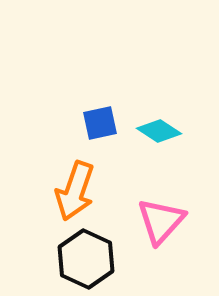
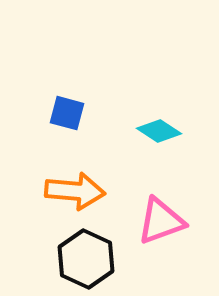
blue square: moved 33 px left, 10 px up; rotated 27 degrees clockwise
orange arrow: rotated 104 degrees counterclockwise
pink triangle: rotated 28 degrees clockwise
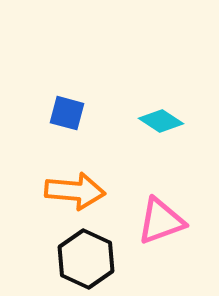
cyan diamond: moved 2 px right, 10 px up
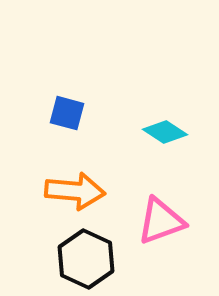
cyan diamond: moved 4 px right, 11 px down
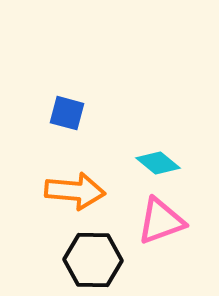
cyan diamond: moved 7 px left, 31 px down; rotated 6 degrees clockwise
black hexagon: moved 7 px right, 1 px down; rotated 24 degrees counterclockwise
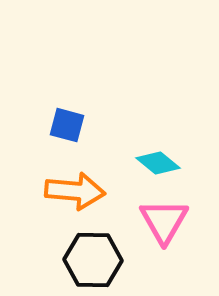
blue square: moved 12 px down
pink triangle: moved 3 px right; rotated 40 degrees counterclockwise
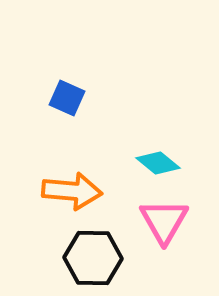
blue square: moved 27 px up; rotated 9 degrees clockwise
orange arrow: moved 3 px left
black hexagon: moved 2 px up
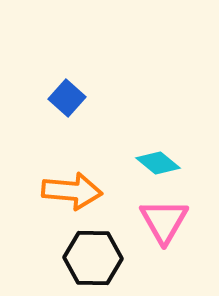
blue square: rotated 18 degrees clockwise
